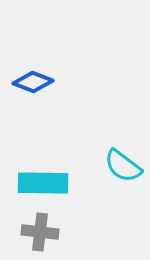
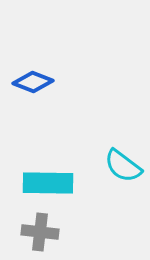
cyan rectangle: moved 5 px right
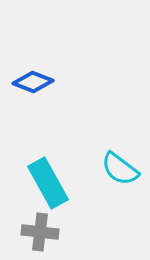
cyan semicircle: moved 3 px left, 3 px down
cyan rectangle: rotated 60 degrees clockwise
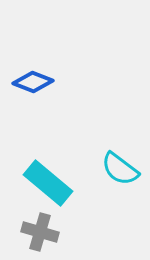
cyan rectangle: rotated 21 degrees counterclockwise
gray cross: rotated 9 degrees clockwise
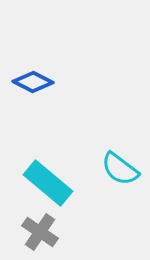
blue diamond: rotated 6 degrees clockwise
gray cross: rotated 18 degrees clockwise
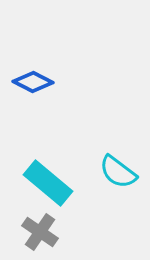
cyan semicircle: moved 2 px left, 3 px down
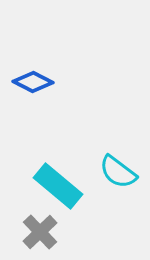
cyan rectangle: moved 10 px right, 3 px down
gray cross: rotated 12 degrees clockwise
